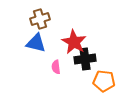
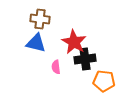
brown cross: rotated 24 degrees clockwise
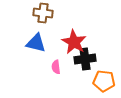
brown cross: moved 3 px right, 6 px up
